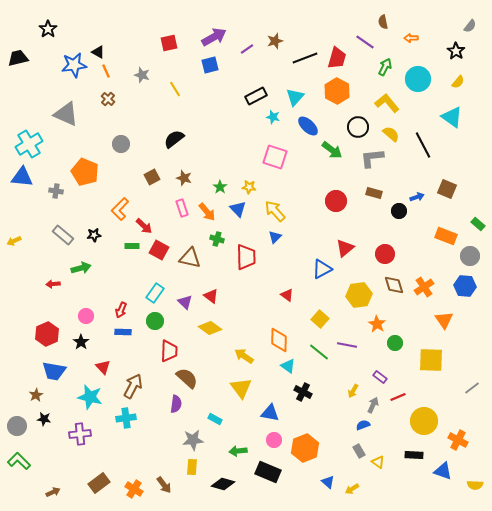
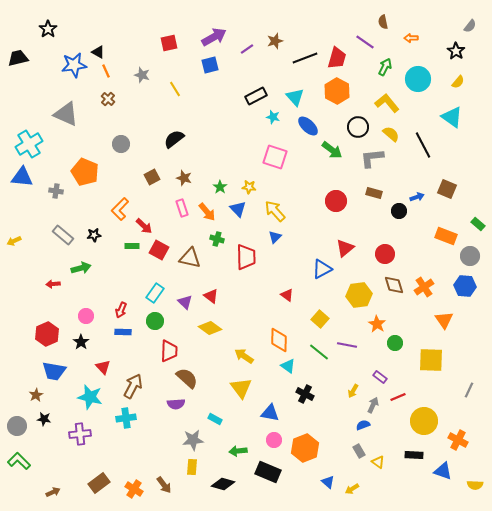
cyan triangle at (295, 97): rotated 24 degrees counterclockwise
gray line at (472, 388): moved 3 px left, 2 px down; rotated 28 degrees counterclockwise
black cross at (303, 392): moved 2 px right, 2 px down
purple semicircle at (176, 404): rotated 78 degrees clockwise
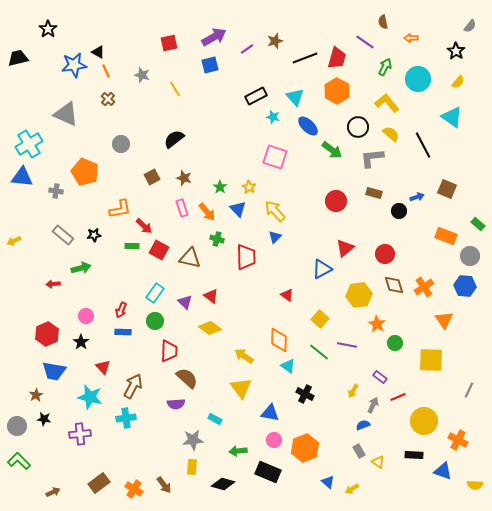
yellow star at (249, 187): rotated 24 degrees clockwise
orange L-shape at (120, 209): rotated 145 degrees counterclockwise
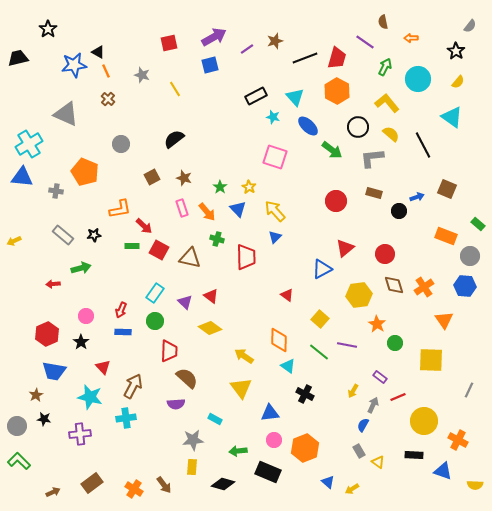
blue triangle at (270, 413): rotated 18 degrees counterclockwise
blue semicircle at (363, 425): rotated 40 degrees counterclockwise
brown rectangle at (99, 483): moved 7 px left
